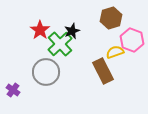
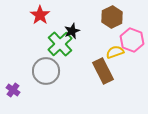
brown hexagon: moved 1 px right, 1 px up; rotated 10 degrees counterclockwise
red star: moved 15 px up
gray circle: moved 1 px up
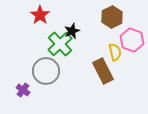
yellow semicircle: rotated 96 degrees clockwise
purple cross: moved 10 px right
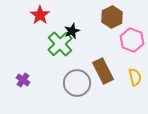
yellow semicircle: moved 20 px right, 25 px down
gray circle: moved 31 px right, 12 px down
purple cross: moved 10 px up
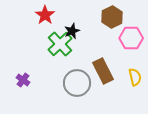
red star: moved 5 px right
pink hexagon: moved 1 px left, 2 px up; rotated 20 degrees counterclockwise
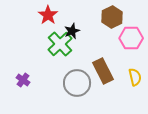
red star: moved 3 px right
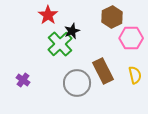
yellow semicircle: moved 2 px up
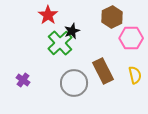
green cross: moved 1 px up
gray circle: moved 3 px left
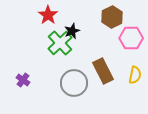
yellow semicircle: rotated 24 degrees clockwise
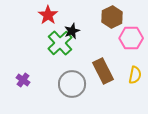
gray circle: moved 2 px left, 1 px down
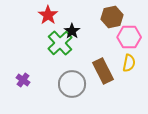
brown hexagon: rotated 15 degrees clockwise
black star: rotated 14 degrees counterclockwise
pink hexagon: moved 2 px left, 1 px up
yellow semicircle: moved 6 px left, 12 px up
